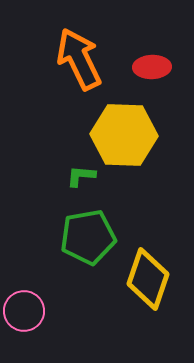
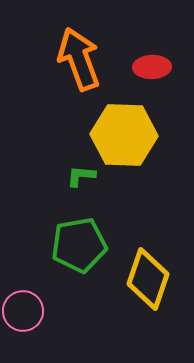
orange arrow: rotated 6 degrees clockwise
green pentagon: moved 9 px left, 8 px down
pink circle: moved 1 px left
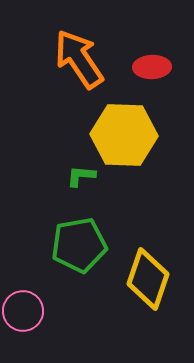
orange arrow: rotated 14 degrees counterclockwise
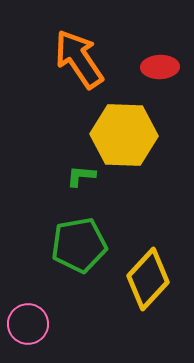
red ellipse: moved 8 px right
yellow diamond: rotated 24 degrees clockwise
pink circle: moved 5 px right, 13 px down
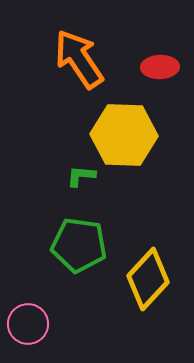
green pentagon: rotated 18 degrees clockwise
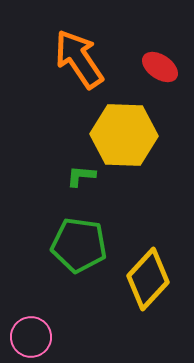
red ellipse: rotated 36 degrees clockwise
pink circle: moved 3 px right, 13 px down
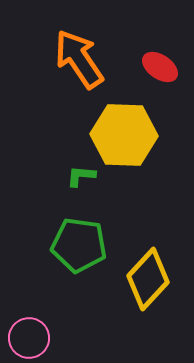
pink circle: moved 2 px left, 1 px down
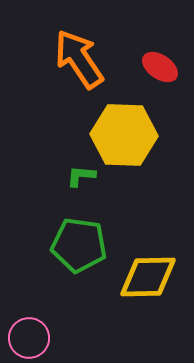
yellow diamond: moved 2 px up; rotated 46 degrees clockwise
